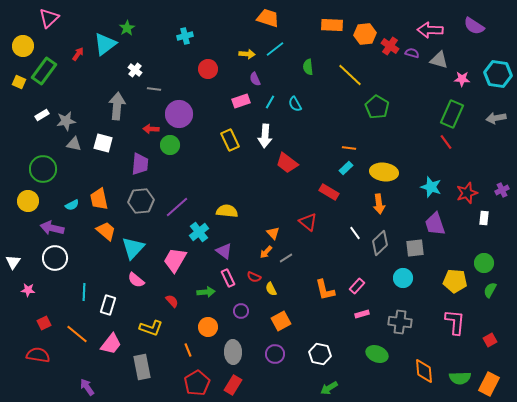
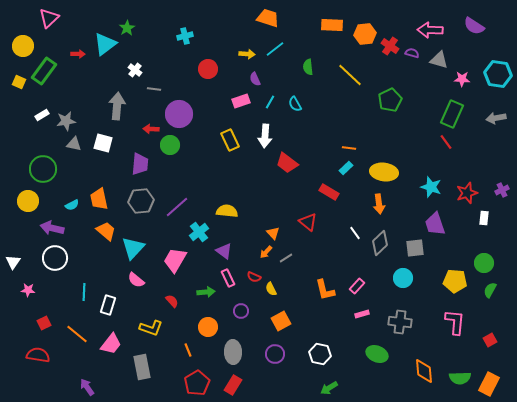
red arrow at (78, 54): rotated 56 degrees clockwise
green pentagon at (377, 107): moved 13 px right, 7 px up; rotated 15 degrees clockwise
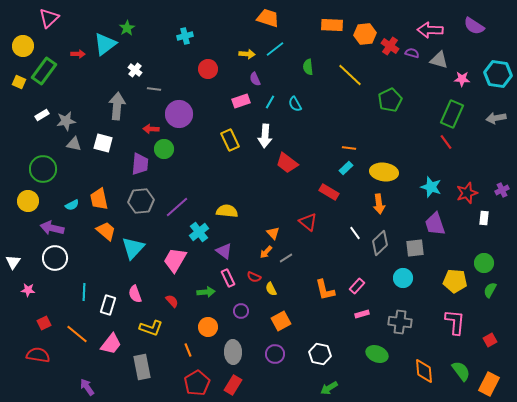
green circle at (170, 145): moved 6 px left, 4 px down
pink semicircle at (136, 280): moved 1 px left, 14 px down; rotated 30 degrees clockwise
green semicircle at (460, 378): moved 1 px right, 7 px up; rotated 125 degrees counterclockwise
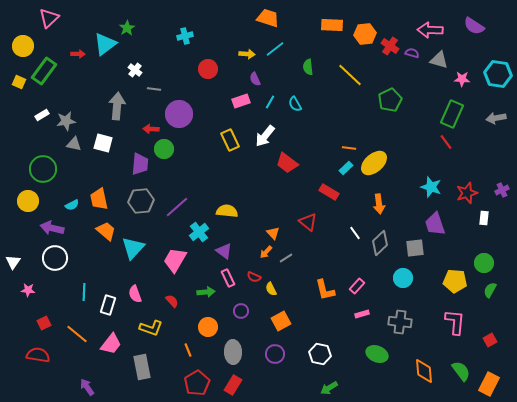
white arrow at (265, 136): rotated 35 degrees clockwise
yellow ellipse at (384, 172): moved 10 px left, 9 px up; rotated 48 degrees counterclockwise
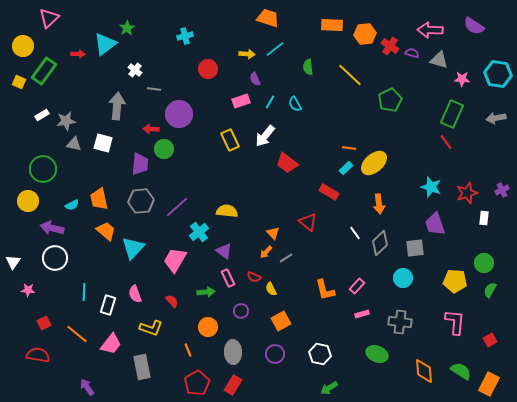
green semicircle at (461, 371): rotated 20 degrees counterclockwise
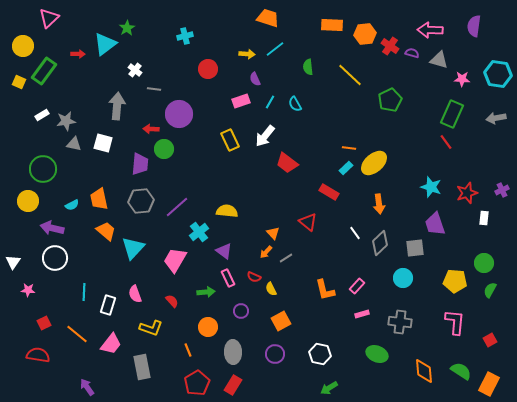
purple semicircle at (474, 26): rotated 65 degrees clockwise
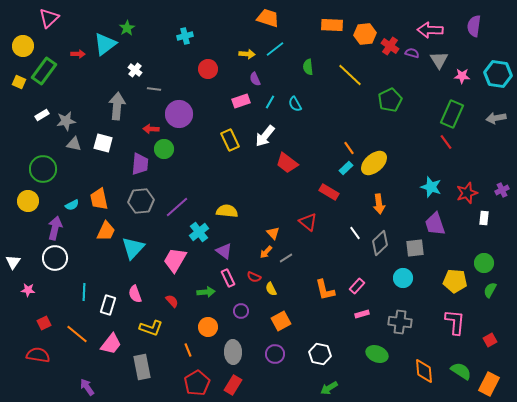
gray triangle at (439, 60): rotated 42 degrees clockwise
pink star at (462, 79): moved 3 px up
orange line at (349, 148): rotated 48 degrees clockwise
purple arrow at (52, 228): moved 3 px right; rotated 90 degrees clockwise
orange trapezoid at (106, 231): rotated 75 degrees clockwise
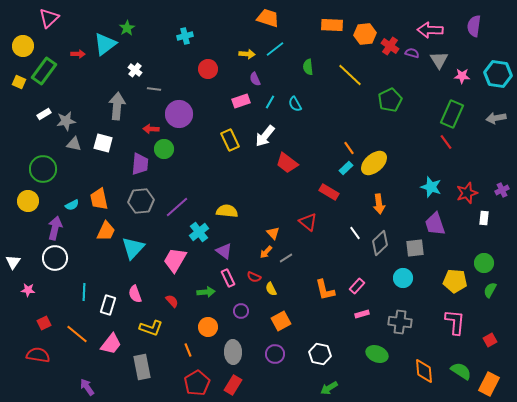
white rectangle at (42, 115): moved 2 px right, 1 px up
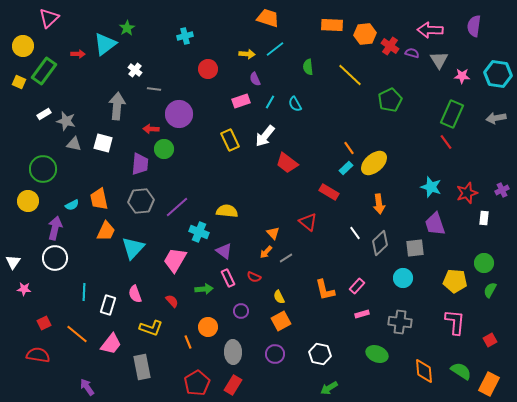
gray star at (66, 121): rotated 24 degrees clockwise
cyan cross at (199, 232): rotated 30 degrees counterclockwise
yellow semicircle at (271, 289): moved 8 px right, 8 px down
pink star at (28, 290): moved 4 px left, 1 px up
green arrow at (206, 292): moved 2 px left, 3 px up
orange line at (188, 350): moved 8 px up
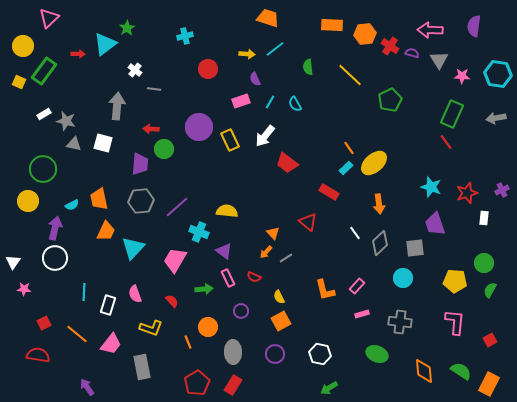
purple circle at (179, 114): moved 20 px right, 13 px down
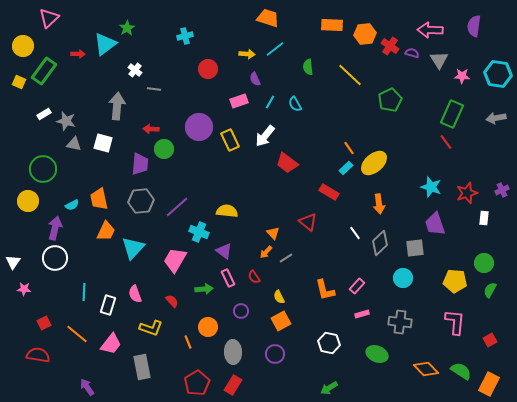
pink rectangle at (241, 101): moved 2 px left
red semicircle at (254, 277): rotated 32 degrees clockwise
white hexagon at (320, 354): moved 9 px right, 11 px up
orange diamond at (424, 371): moved 2 px right, 2 px up; rotated 40 degrees counterclockwise
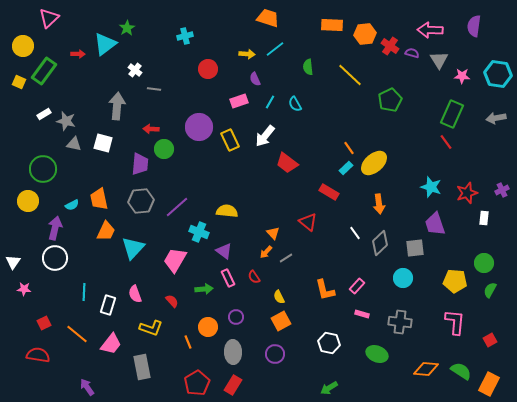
purple circle at (241, 311): moved 5 px left, 6 px down
pink rectangle at (362, 314): rotated 32 degrees clockwise
orange diamond at (426, 369): rotated 40 degrees counterclockwise
